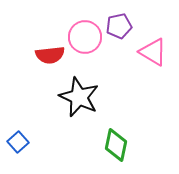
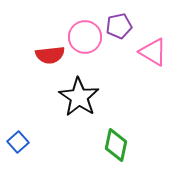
black star: rotated 9 degrees clockwise
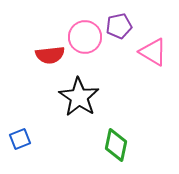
blue square: moved 2 px right, 3 px up; rotated 20 degrees clockwise
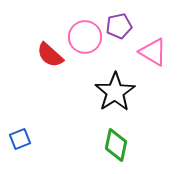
red semicircle: rotated 48 degrees clockwise
black star: moved 36 px right, 5 px up; rotated 6 degrees clockwise
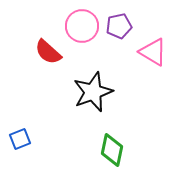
pink circle: moved 3 px left, 11 px up
red semicircle: moved 2 px left, 3 px up
black star: moved 22 px left; rotated 12 degrees clockwise
green diamond: moved 4 px left, 5 px down
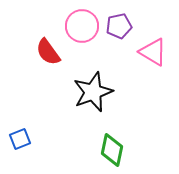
red semicircle: rotated 12 degrees clockwise
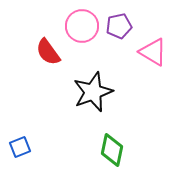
blue square: moved 8 px down
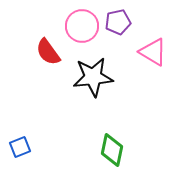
purple pentagon: moved 1 px left, 4 px up
black star: moved 15 px up; rotated 15 degrees clockwise
